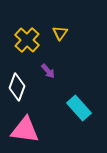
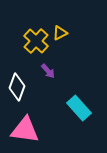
yellow triangle: rotated 28 degrees clockwise
yellow cross: moved 9 px right, 1 px down
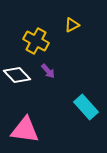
yellow triangle: moved 12 px right, 8 px up
yellow cross: rotated 15 degrees counterclockwise
white diamond: moved 12 px up; rotated 64 degrees counterclockwise
cyan rectangle: moved 7 px right, 1 px up
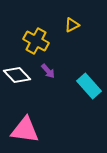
cyan rectangle: moved 3 px right, 21 px up
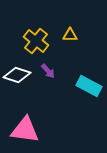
yellow triangle: moved 2 px left, 10 px down; rotated 28 degrees clockwise
yellow cross: rotated 10 degrees clockwise
white diamond: rotated 28 degrees counterclockwise
cyan rectangle: rotated 20 degrees counterclockwise
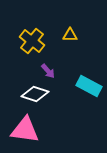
yellow cross: moved 4 px left
white diamond: moved 18 px right, 19 px down
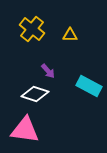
yellow cross: moved 12 px up
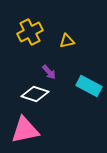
yellow cross: moved 2 px left, 3 px down; rotated 25 degrees clockwise
yellow triangle: moved 3 px left, 6 px down; rotated 14 degrees counterclockwise
purple arrow: moved 1 px right, 1 px down
pink triangle: rotated 20 degrees counterclockwise
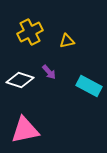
white diamond: moved 15 px left, 14 px up
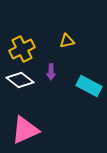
yellow cross: moved 8 px left, 17 px down
purple arrow: moved 2 px right; rotated 42 degrees clockwise
white diamond: rotated 20 degrees clockwise
pink triangle: rotated 12 degrees counterclockwise
